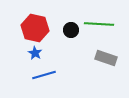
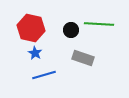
red hexagon: moved 4 px left
gray rectangle: moved 23 px left
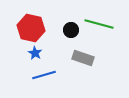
green line: rotated 12 degrees clockwise
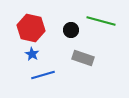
green line: moved 2 px right, 3 px up
blue star: moved 3 px left, 1 px down
blue line: moved 1 px left
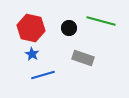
black circle: moved 2 px left, 2 px up
